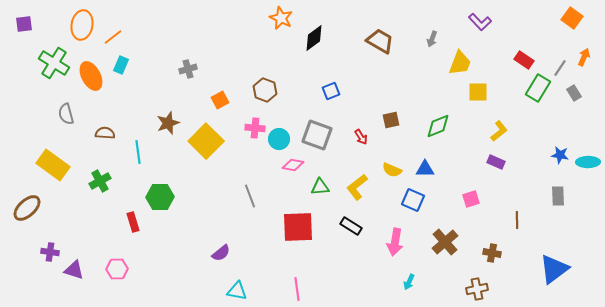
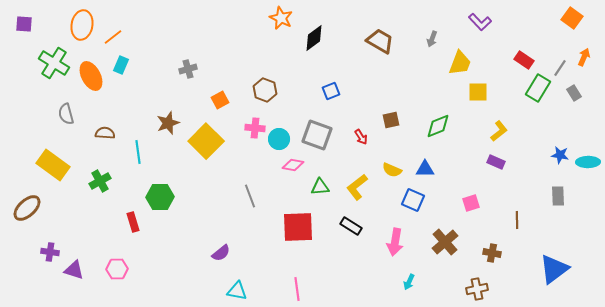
purple square at (24, 24): rotated 12 degrees clockwise
pink square at (471, 199): moved 4 px down
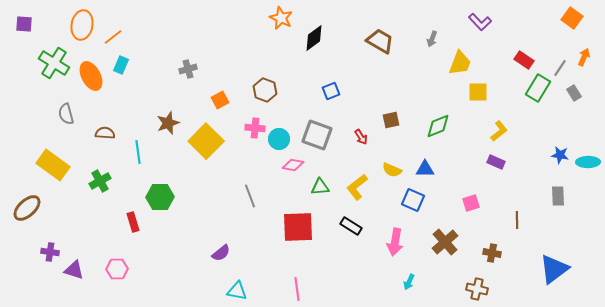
brown cross at (477, 289): rotated 25 degrees clockwise
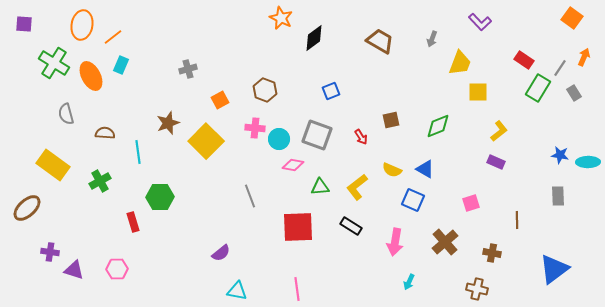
blue triangle at (425, 169): rotated 30 degrees clockwise
